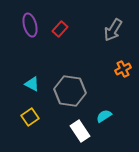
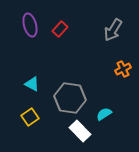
gray hexagon: moved 7 px down
cyan semicircle: moved 2 px up
white rectangle: rotated 10 degrees counterclockwise
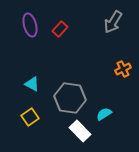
gray arrow: moved 8 px up
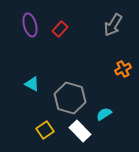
gray arrow: moved 3 px down
gray hexagon: rotated 8 degrees clockwise
yellow square: moved 15 px right, 13 px down
